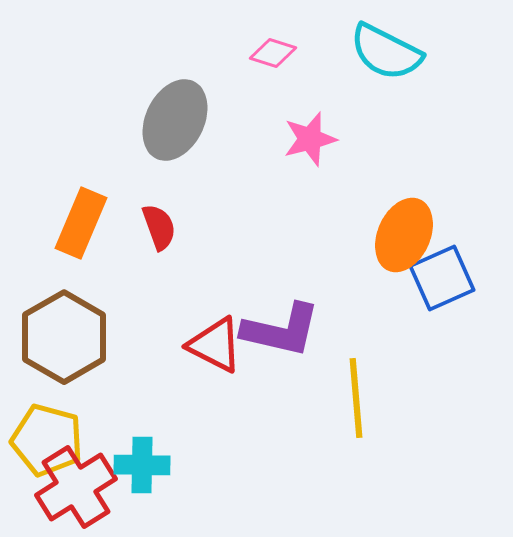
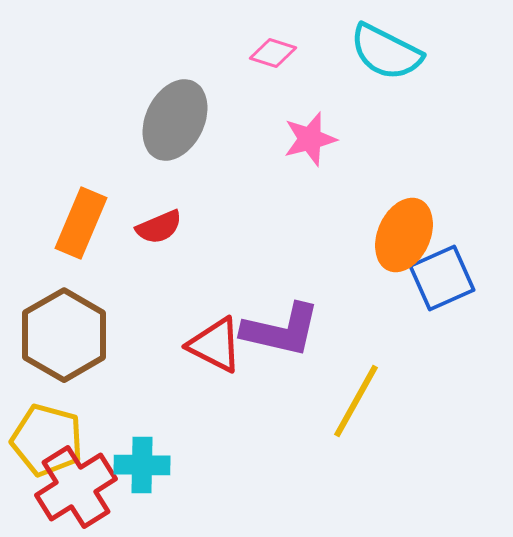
red semicircle: rotated 87 degrees clockwise
brown hexagon: moved 2 px up
yellow line: moved 3 px down; rotated 34 degrees clockwise
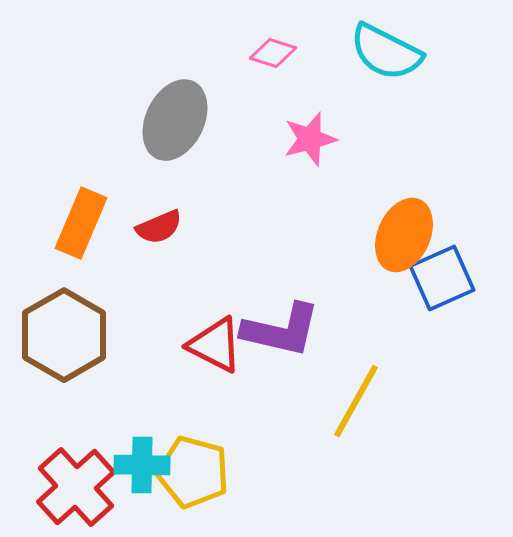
yellow pentagon: moved 146 px right, 32 px down
red cross: rotated 10 degrees counterclockwise
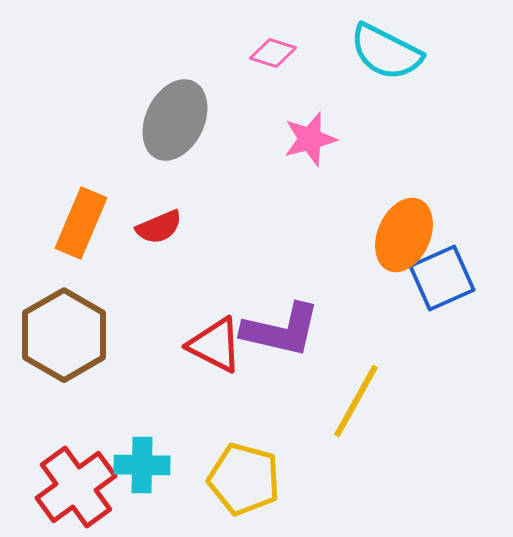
yellow pentagon: moved 51 px right, 7 px down
red cross: rotated 6 degrees clockwise
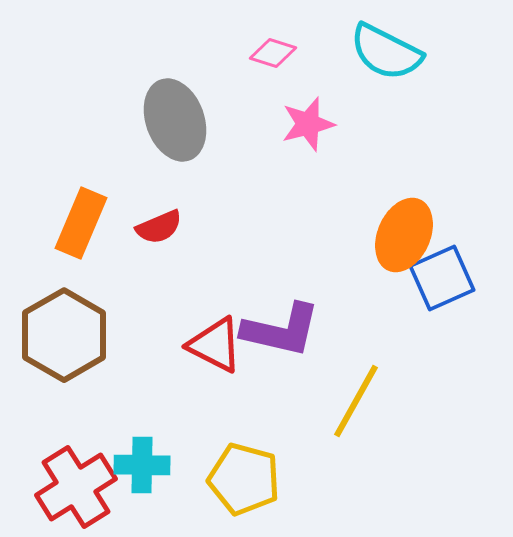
gray ellipse: rotated 46 degrees counterclockwise
pink star: moved 2 px left, 15 px up
red cross: rotated 4 degrees clockwise
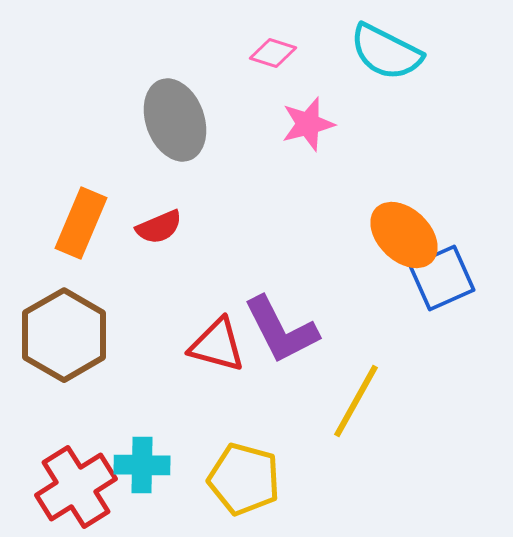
orange ellipse: rotated 70 degrees counterclockwise
purple L-shape: rotated 50 degrees clockwise
red triangle: moved 2 px right; rotated 12 degrees counterclockwise
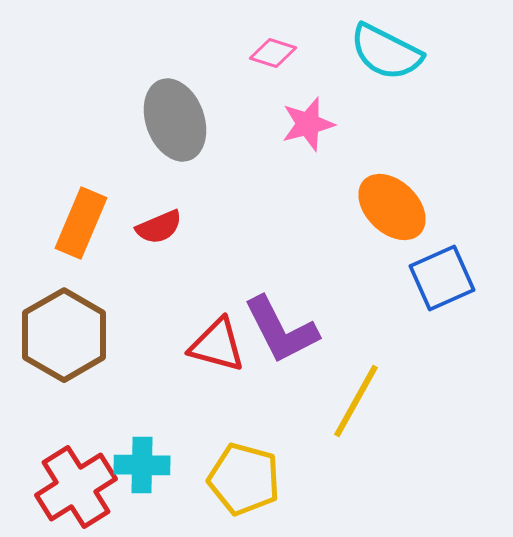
orange ellipse: moved 12 px left, 28 px up
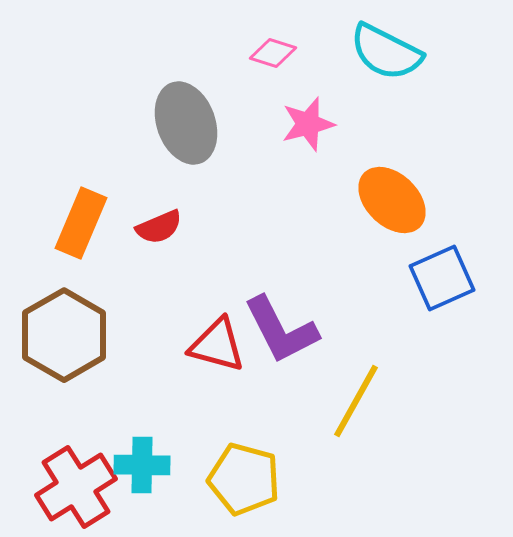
gray ellipse: moved 11 px right, 3 px down
orange ellipse: moved 7 px up
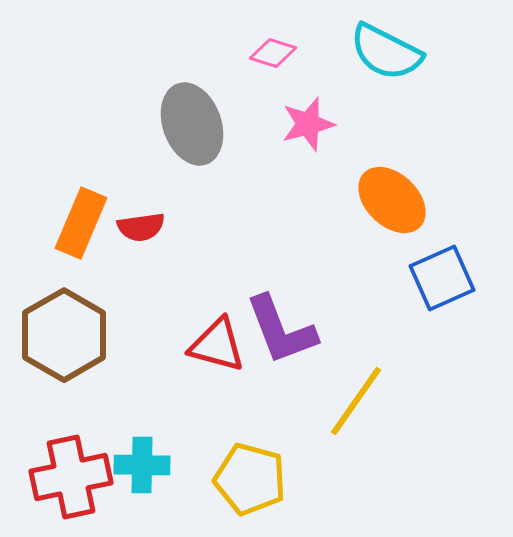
gray ellipse: moved 6 px right, 1 px down
red semicircle: moved 18 px left; rotated 15 degrees clockwise
purple L-shape: rotated 6 degrees clockwise
yellow line: rotated 6 degrees clockwise
yellow pentagon: moved 6 px right
red cross: moved 5 px left, 10 px up; rotated 20 degrees clockwise
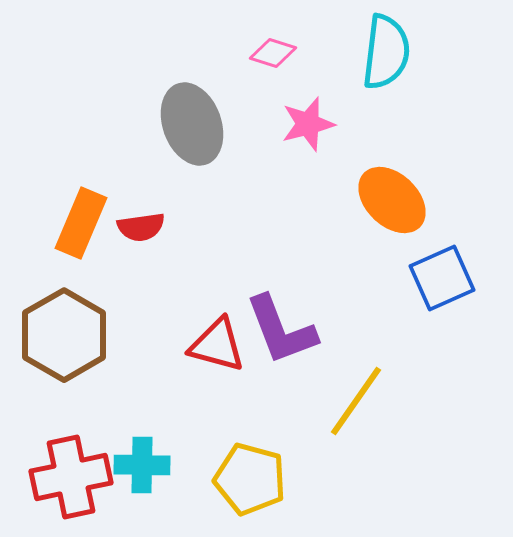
cyan semicircle: rotated 110 degrees counterclockwise
